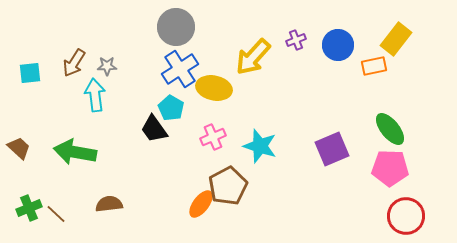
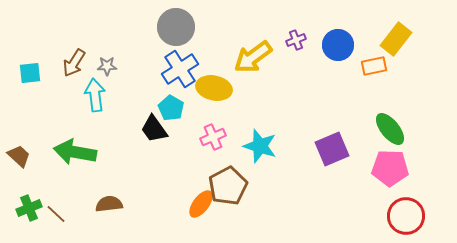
yellow arrow: rotated 12 degrees clockwise
brown trapezoid: moved 8 px down
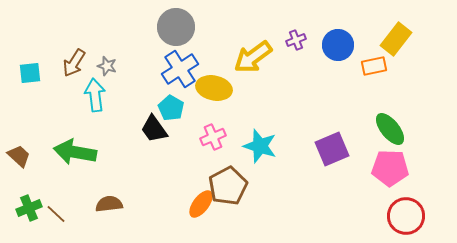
gray star: rotated 18 degrees clockwise
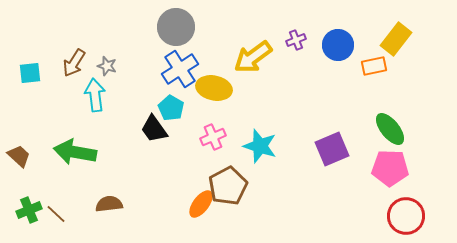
green cross: moved 2 px down
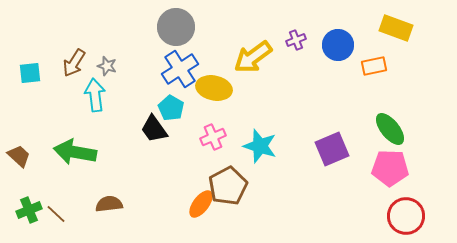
yellow rectangle: moved 11 px up; rotated 72 degrees clockwise
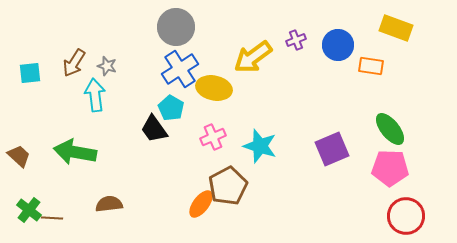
orange rectangle: moved 3 px left; rotated 20 degrees clockwise
green cross: rotated 30 degrees counterclockwise
brown line: moved 4 px left, 4 px down; rotated 40 degrees counterclockwise
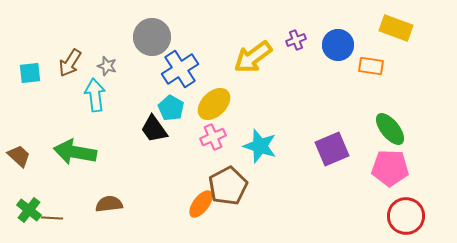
gray circle: moved 24 px left, 10 px down
brown arrow: moved 4 px left
yellow ellipse: moved 16 px down; rotated 56 degrees counterclockwise
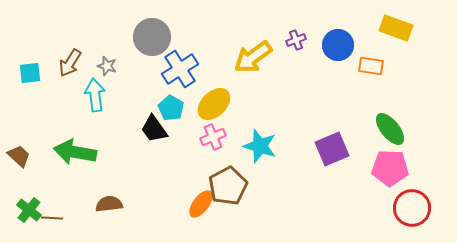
red circle: moved 6 px right, 8 px up
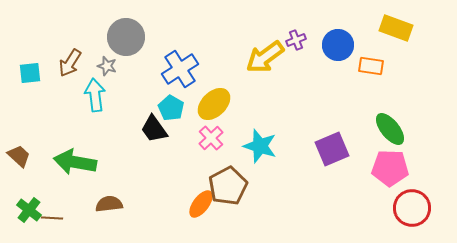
gray circle: moved 26 px left
yellow arrow: moved 12 px right
pink cross: moved 2 px left, 1 px down; rotated 20 degrees counterclockwise
green arrow: moved 10 px down
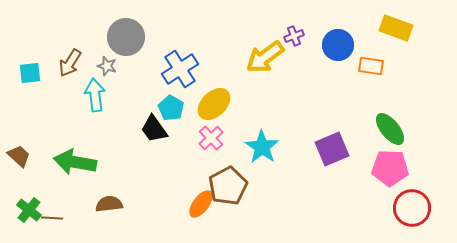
purple cross: moved 2 px left, 4 px up
cyan star: moved 2 px right, 1 px down; rotated 16 degrees clockwise
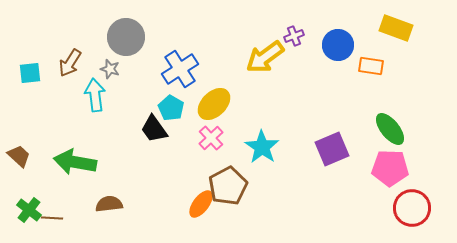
gray star: moved 3 px right, 3 px down
